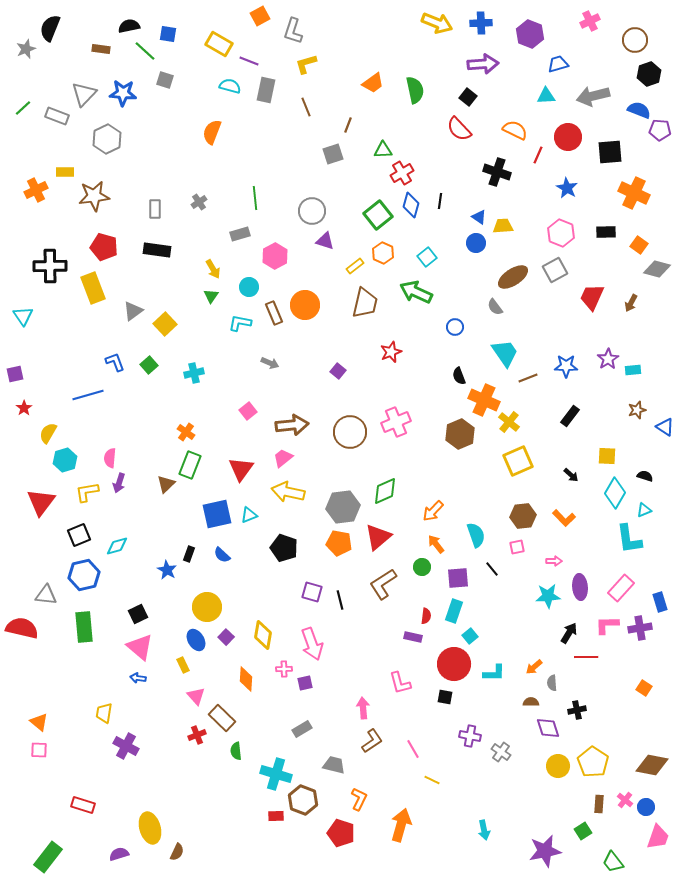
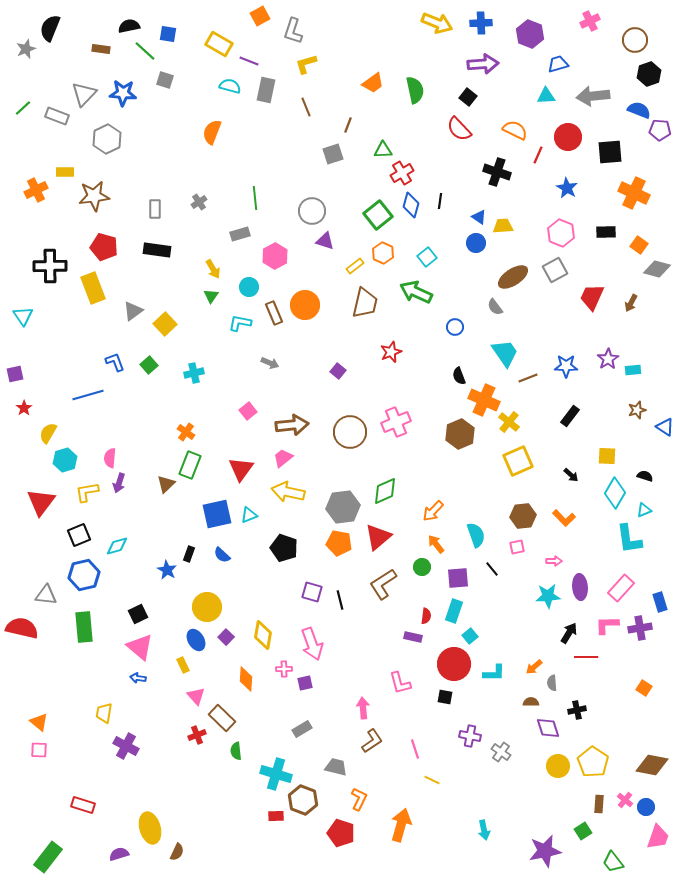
gray arrow at (593, 96): rotated 8 degrees clockwise
pink line at (413, 749): moved 2 px right; rotated 12 degrees clockwise
gray trapezoid at (334, 765): moved 2 px right, 2 px down
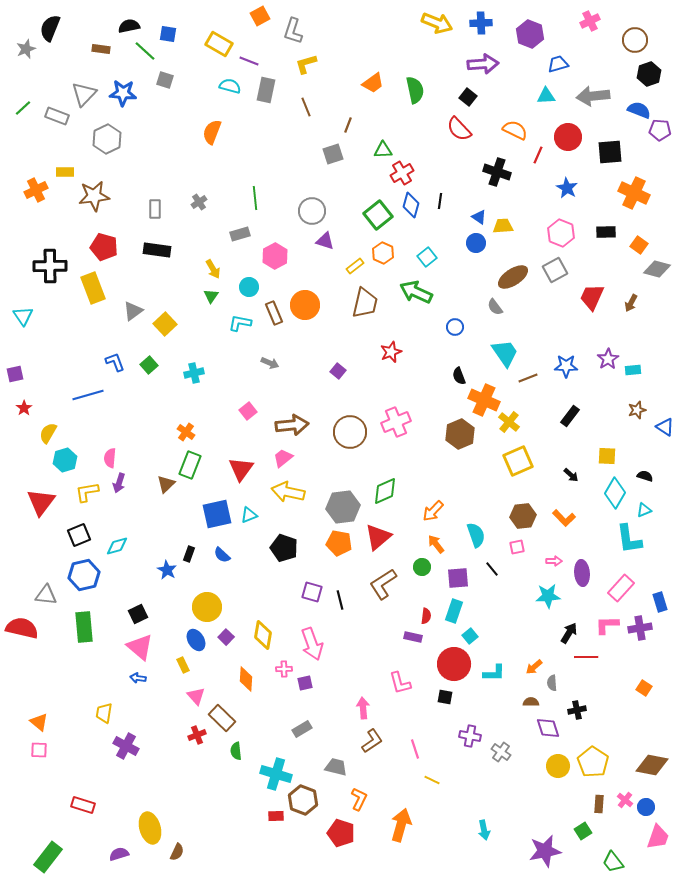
purple ellipse at (580, 587): moved 2 px right, 14 px up
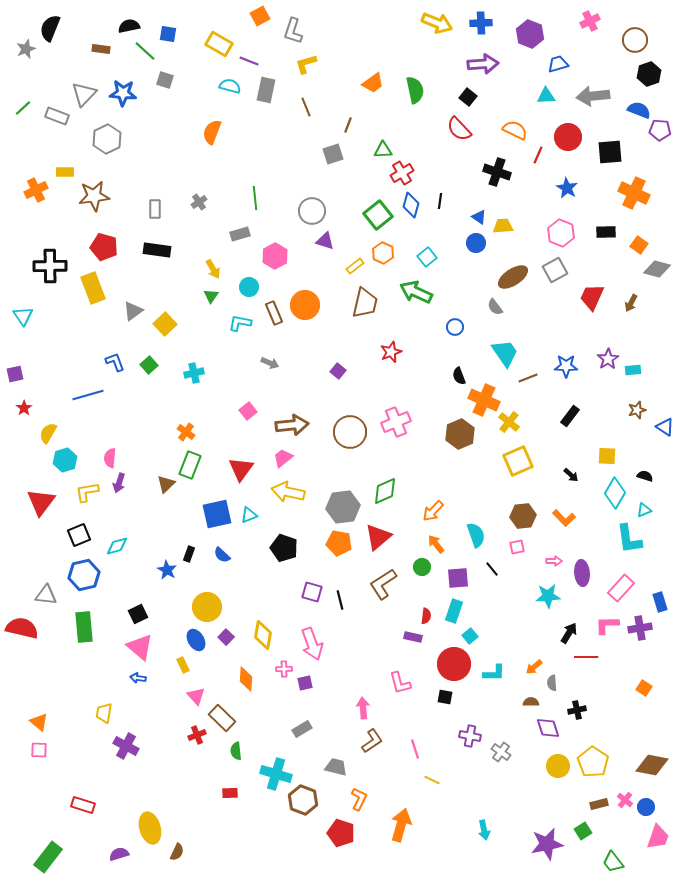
brown rectangle at (599, 804): rotated 72 degrees clockwise
red rectangle at (276, 816): moved 46 px left, 23 px up
purple star at (545, 851): moved 2 px right, 7 px up
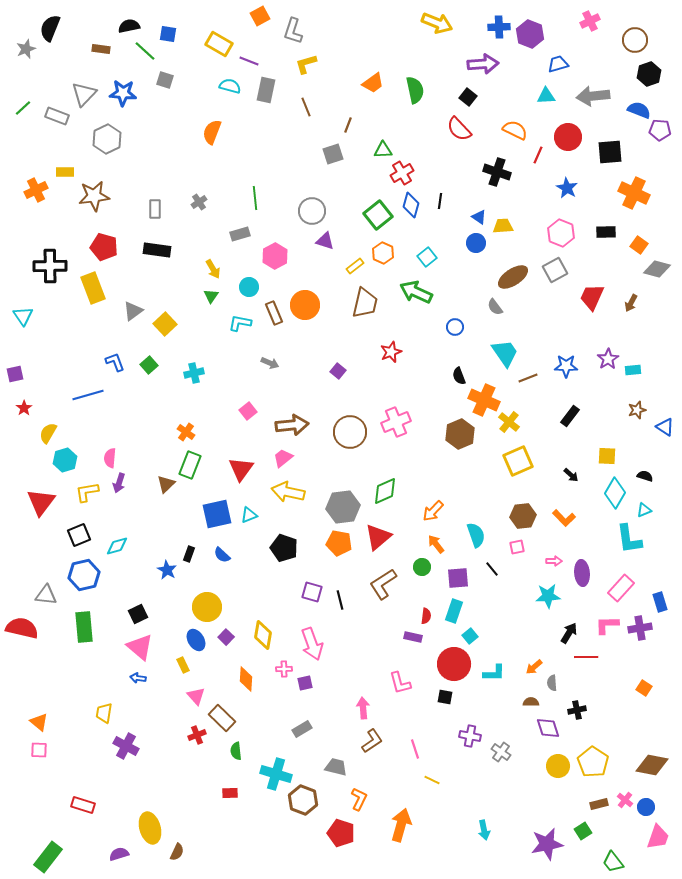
blue cross at (481, 23): moved 18 px right, 4 px down
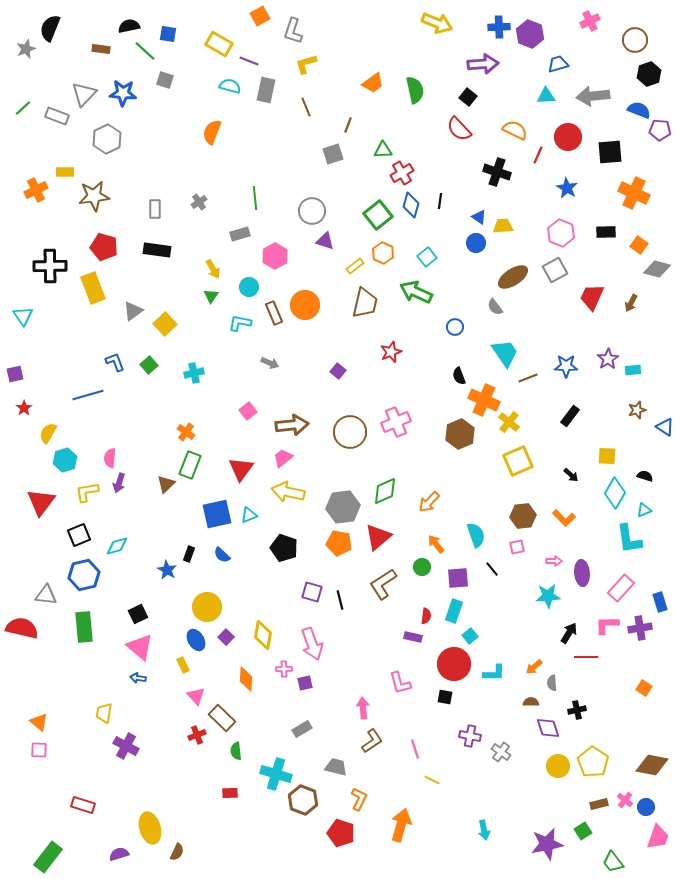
orange arrow at (433, 511): moved 4 px left, 9 px up
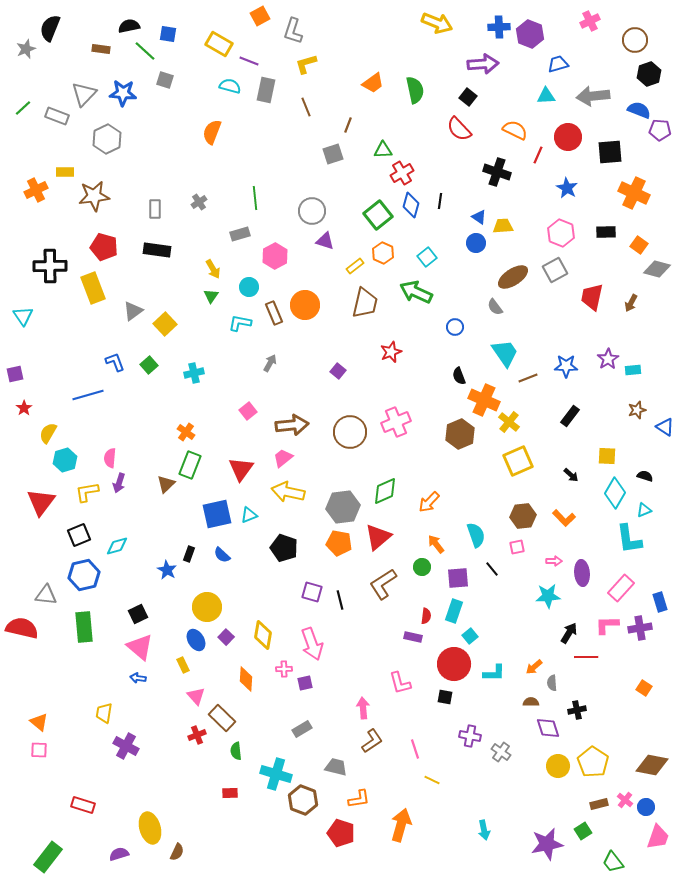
red trapezoid at (592, 297): rotated 12 degrees counterclockwise
gray arrow at (270, 363): rotated 84 degrees counterclockwise
orange L-shape at (359, 799): rotated 55 degrees clockwise
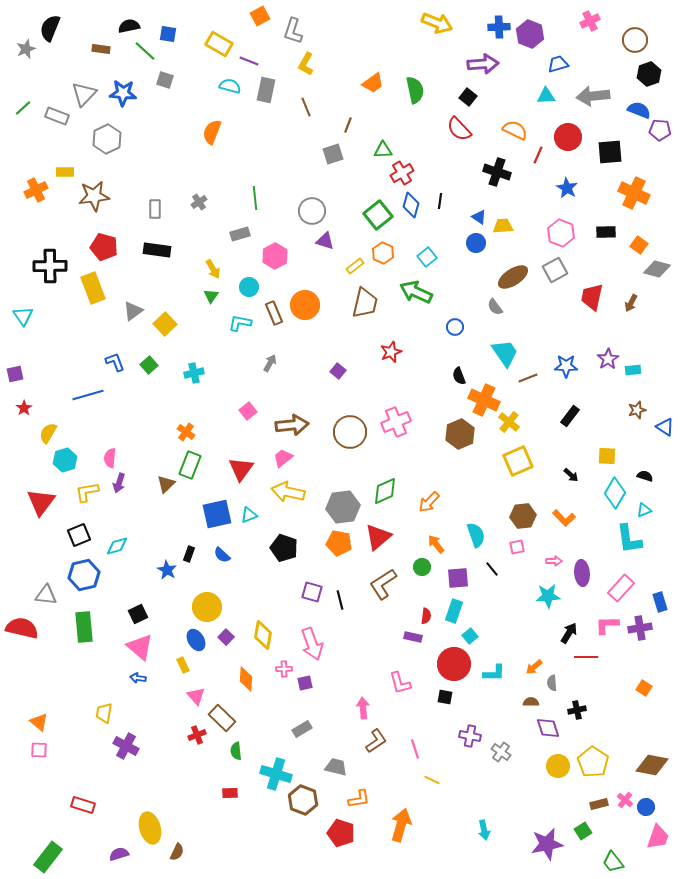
yellow L-shape at (306, 64): rotated 45 degrees counterclockwise
brown L-shape at (372, 741): moved 4 px right
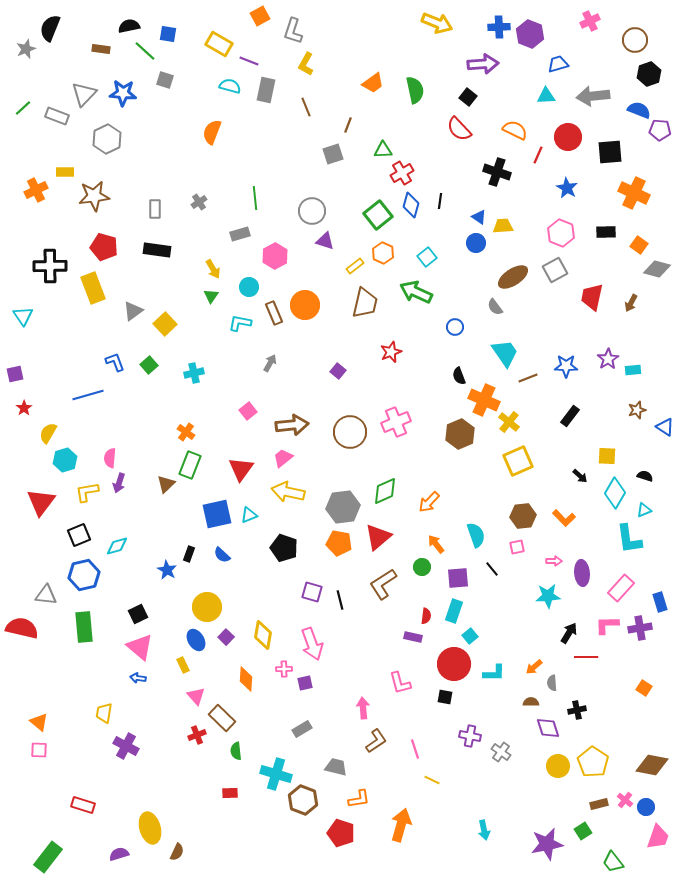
black arrow at (571, 475): moved 9 px right, 1 px down
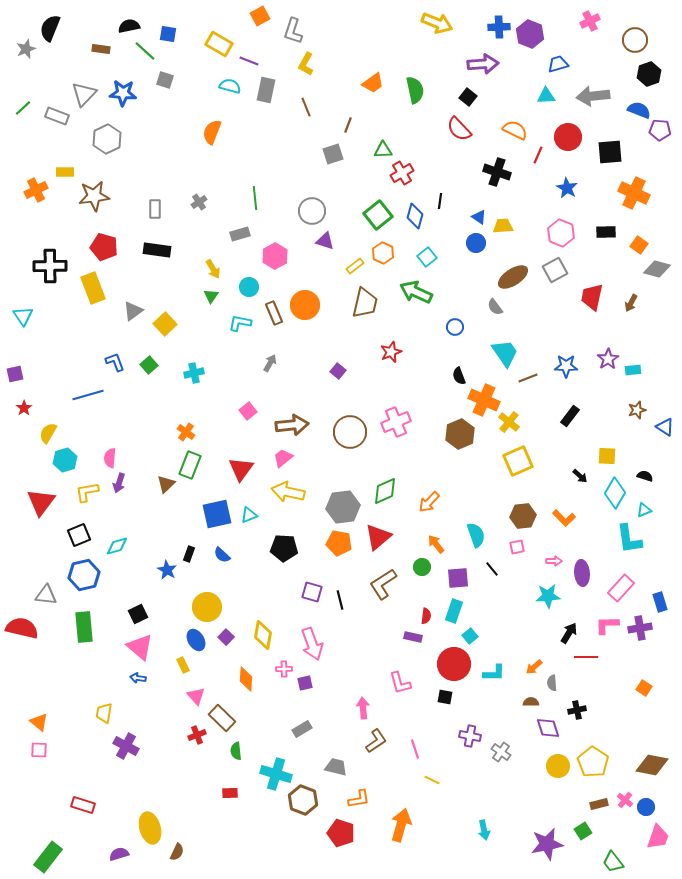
blue diamond at (411, 205): moved 4 px right, 11 px down
black pentagon at (284, 548): rotated 16 degrees counterclockwise
